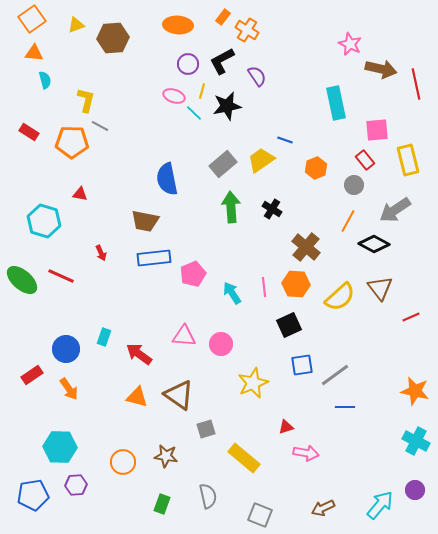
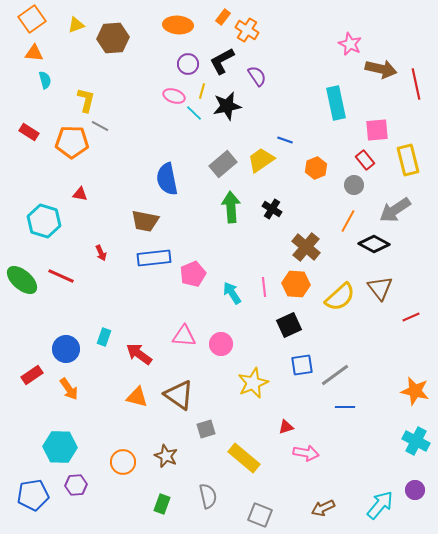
brown star at (166, 456): rotated 15 degrees clockwise
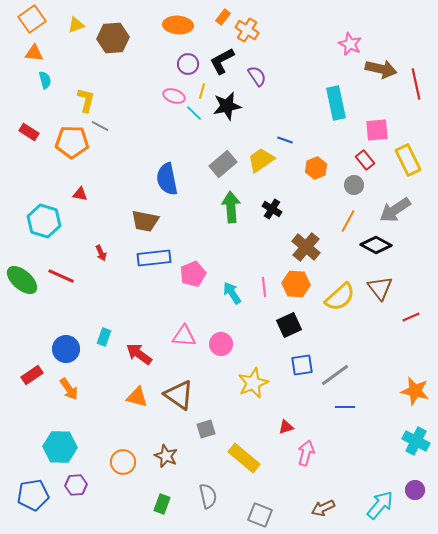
yellow rectangle at (408, 160): rotated 12 degrees counterclockwise
black diamond at (374, 244): moved 2 px right, 1 px down
pink arrow at (306, 453): rotated 85 degrees counterclockwise
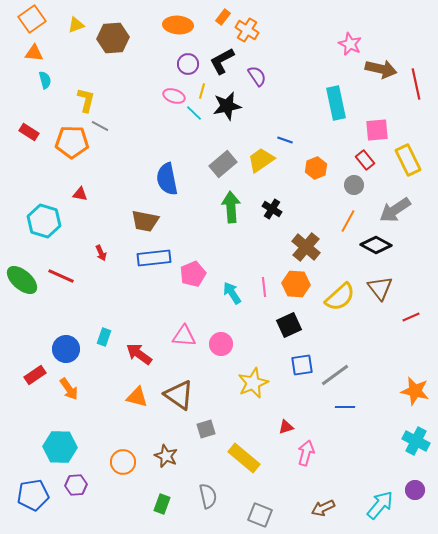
red rectangle at (32, 375): moved 3 px right
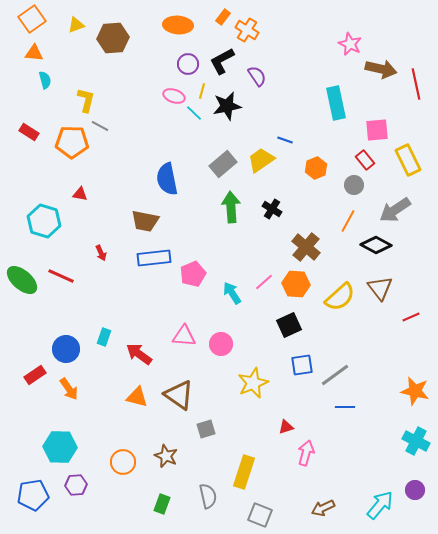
pink line at (264, 287): moved 5 px up; rotated 54 degrees clockwise
yellow rectangle at (244, 458): moved 14 px down; rotated 68 degrees clockwise
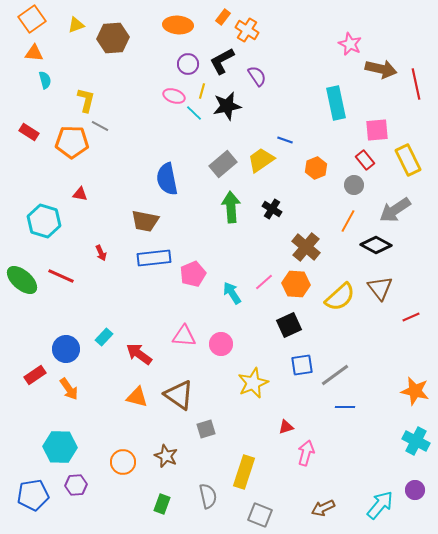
cyan rectangle at (104, 337): rotated 24 degrees clockwise
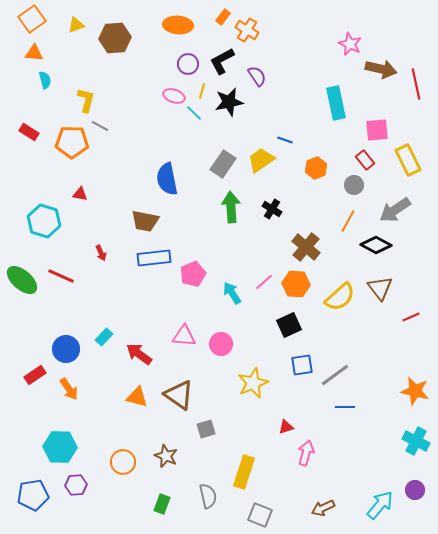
brown hexagon at (113, 38): moved 2 px right
black star at (227, 106): moved 2 px right, 4 px up
gray rectangle at (223, 164): rotated 16 degrees counterclockwise
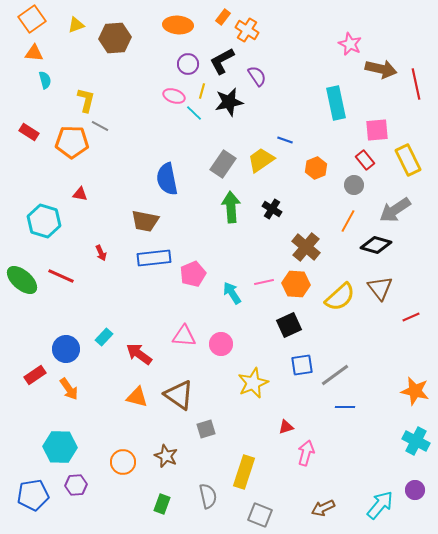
black diamond at (376, 245): rotated 12 degrees counterclockwise
pink line at (264, 282): rotated 30 degrees clockwise
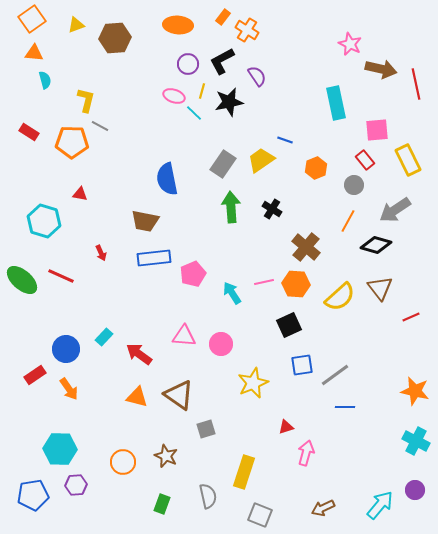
cyan hexagon at (60, 447): moved 2 px down
